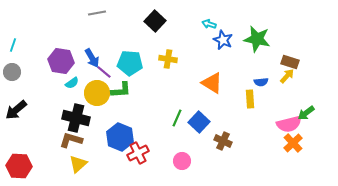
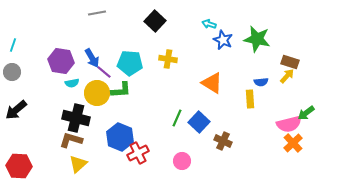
cyan semicircle: rotated 24 degrees clockwise
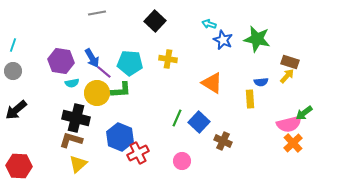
gray circle: moved 1 px right, 1 px up
green arrow: moved 2 px left
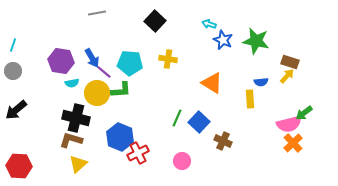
green star: moved 1 px left, 2 px down
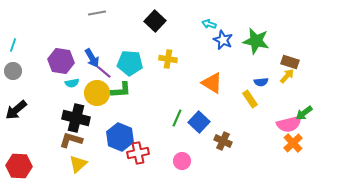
yellow rectangle: rotated 30 degrees counterclockwise
red cross: rotated 15 degrees clockwise
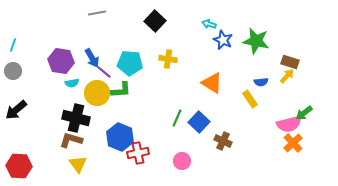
yellow triangle: rotated 24 degrees counterclockwise
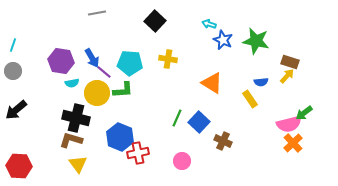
green L-shape: moved 2 px right
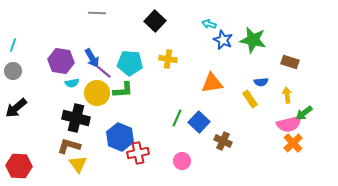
gray line: rotated 12 degrees clockwise
green star: moved 3 px left, 1 px up
yellow arrow: moved 19 px down; rotated 49 degrees counterclockwise
orange triangle: rotated 40 degrees counterclockwise
black arrow: moved 2 px up
brown L-shape: moved 2 px left, 6 px down
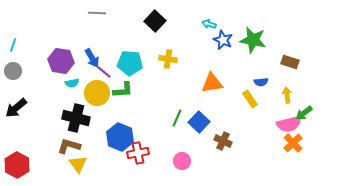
red hexagon: moved 2 px left, 1 px up; rotated 25 degrees clockwise
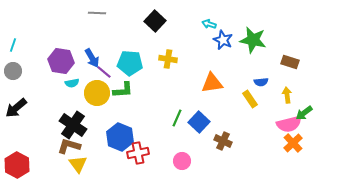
black cross: moved 3 px left, 7 px down; rotated 20 degrees clockwise
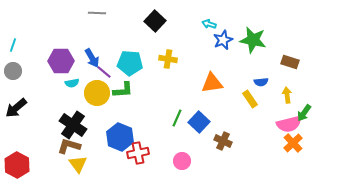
blue star: rotated 24 degrees clockwise
purple hexagon: rotated 10 degrees counterclockwise
green arrow: rotated 18 degrees counterclockwise
